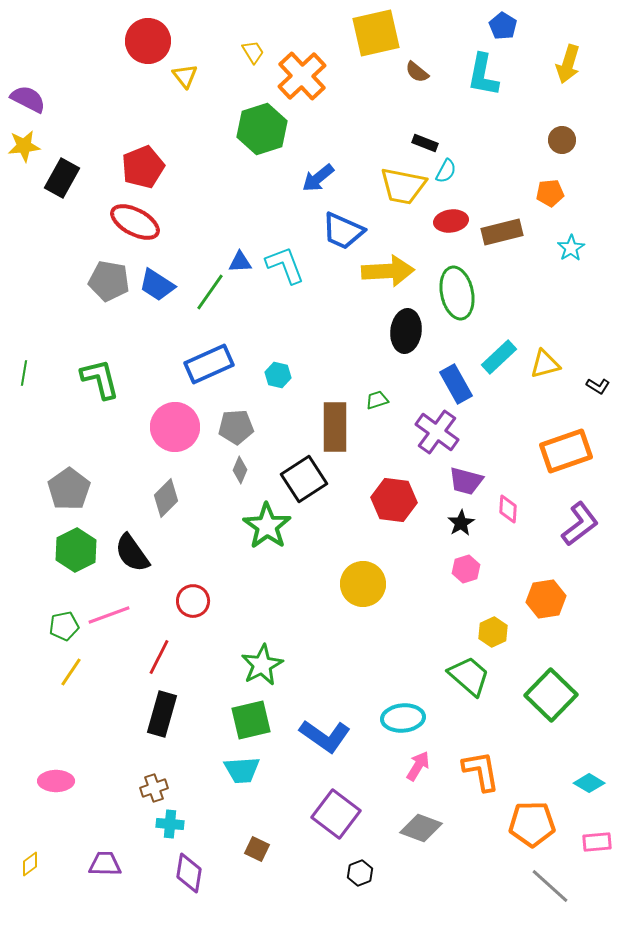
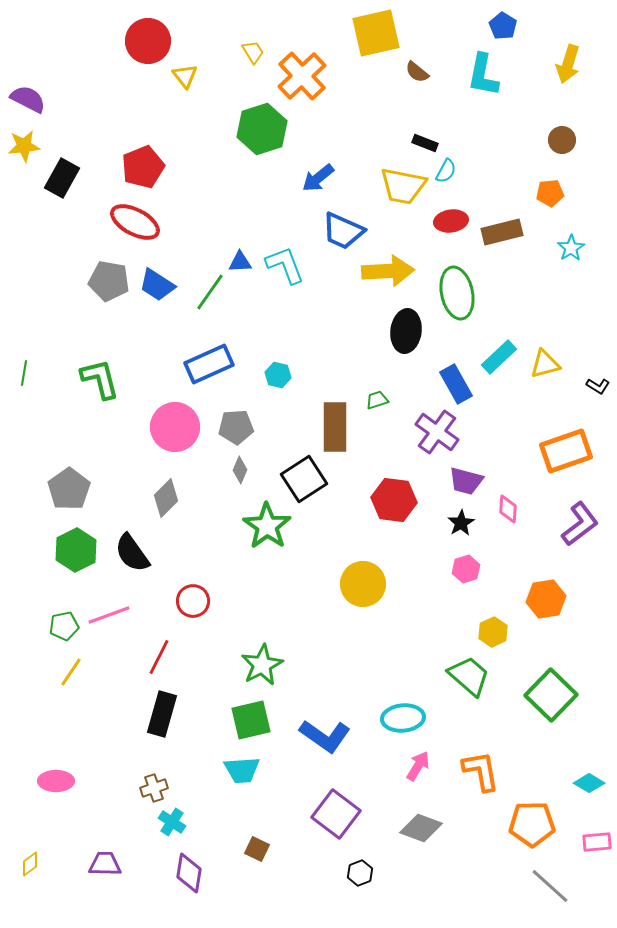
cyan cross at (170, 824): moved 2 px right, 2 px up; rotated 28 degrees clockwise
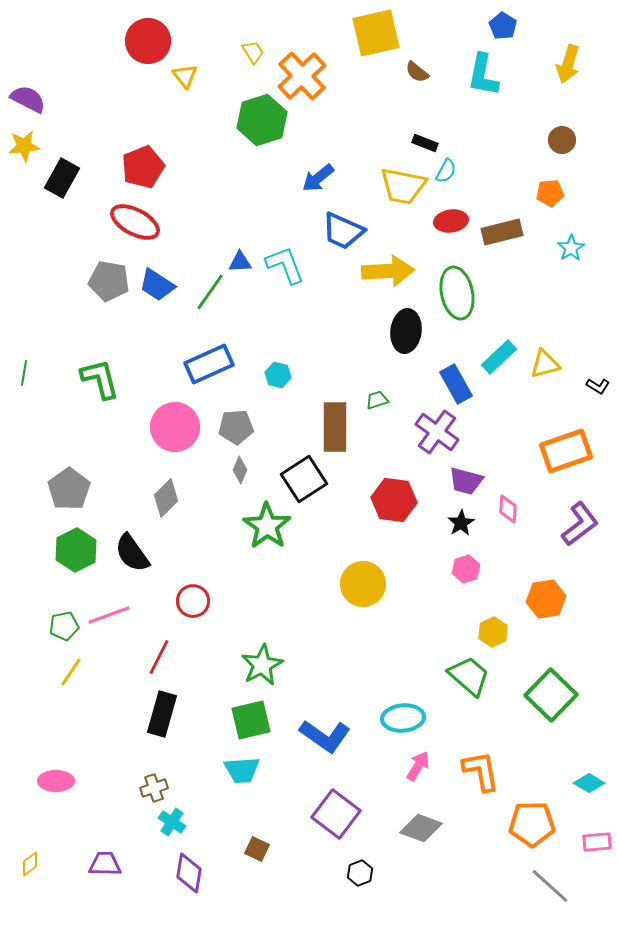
green hexagon at (262, 129): moved 9 px up
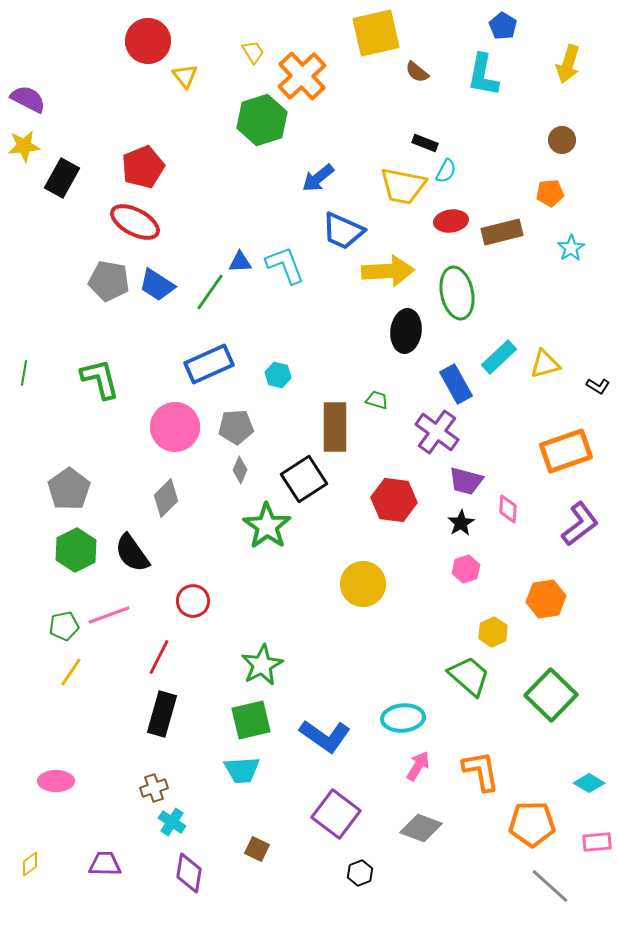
green trapezoid at (377, 400): rotated 35 degrees clockwise
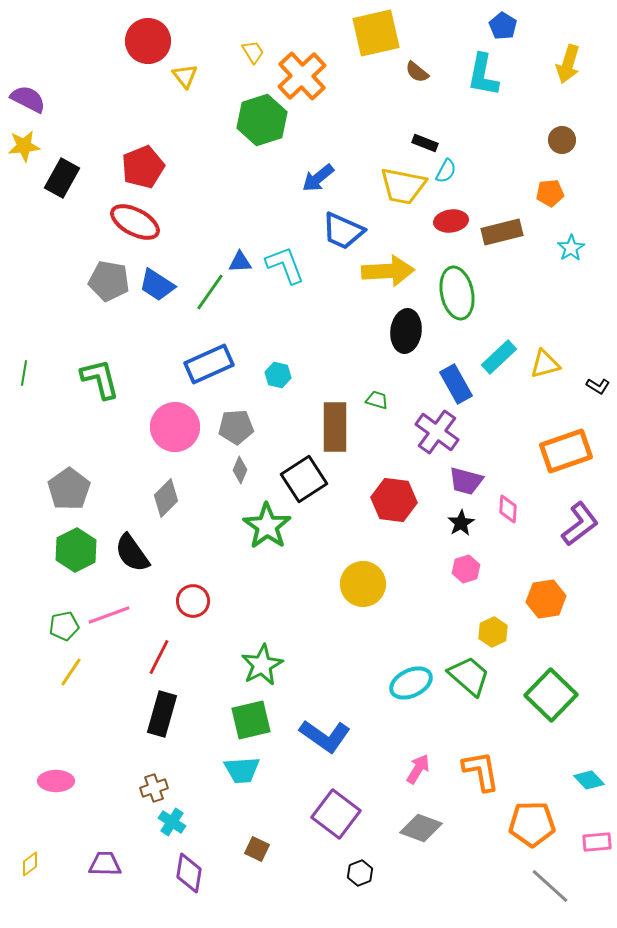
cyan ellipse at (403, 718): moved 8 px right, 35 px up; rotated 21 degrees counterclockwise
pink arrow at (418, 766): moved 3 px down
cyan diamond at (589, 783): moved 3 px up; rotated 16 degrees clockwise
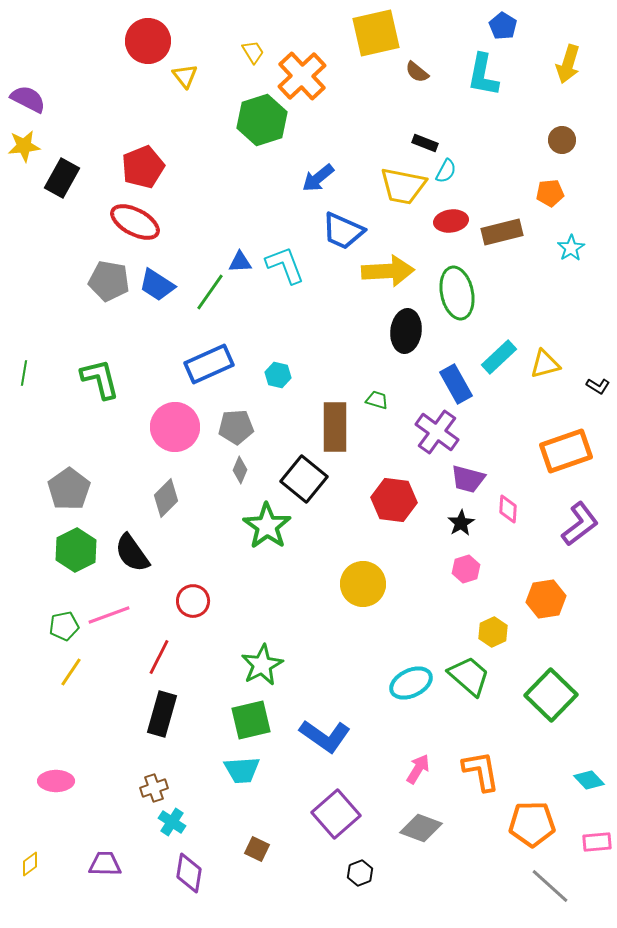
black square at (304, 479): rotated 18 degrees counterclockwise
purple trapezoid at (466, 481): moved 2 px right, 2 px up
purple square at (336, 814): rotated 12 degrees clockwise
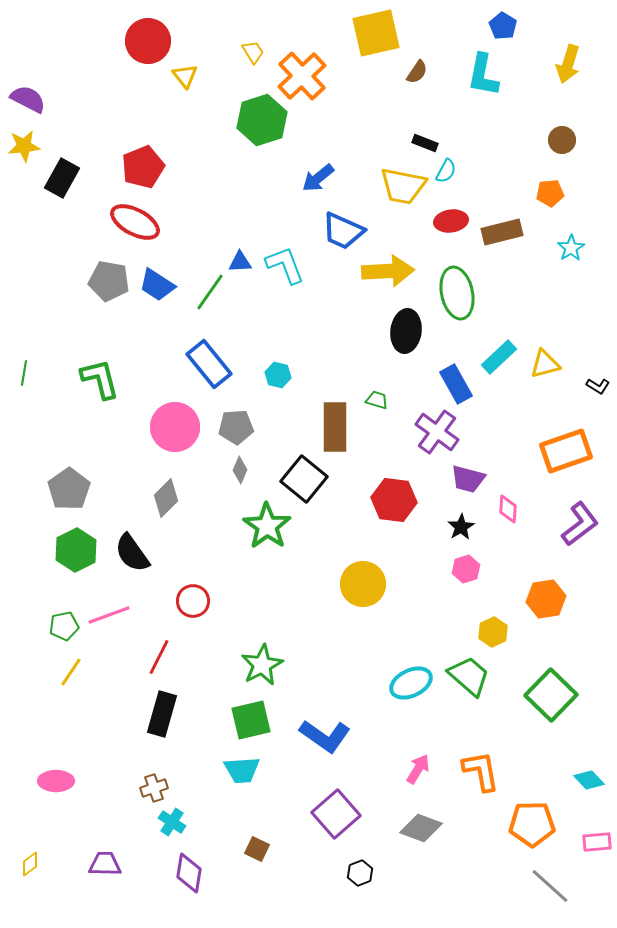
brown semicircle at (417, 72): rotated 95 degrees counterclockwise
blue rectangle at (209, 364): rotated 75 degrees clockwise
black star at (461, 523): moved 4 px down
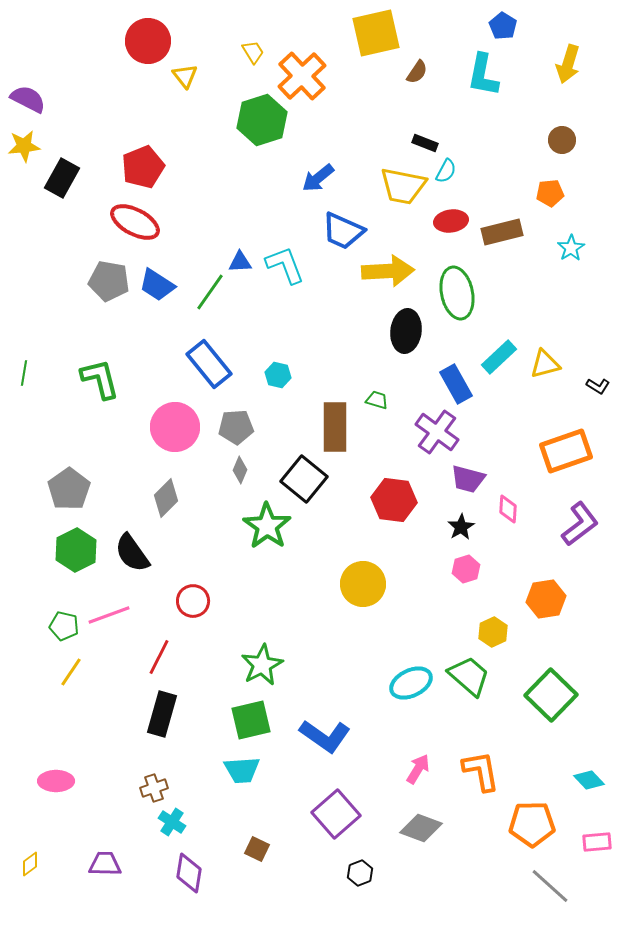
green pentagon at (64, 626): rotated 24 degrees clockwise
